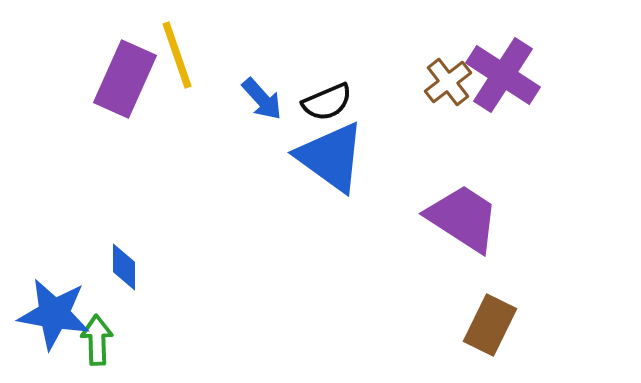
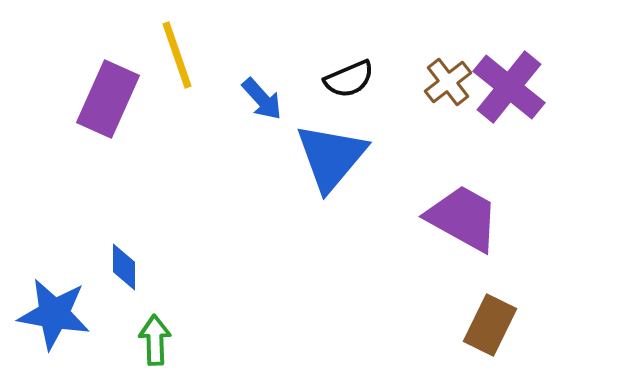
purple cross: moved 6 px right, 12 px down; rotated 6 degrees clockwise
purple rectangle: moved 17 px left, 20 px down
black semicircle: moved 22 px right, 23 px up
blue triangle: rotated 34 degrees clockwise
purple trapezoid: rotated 4 degrees counterclockwise
green arrow: moved 58 px right
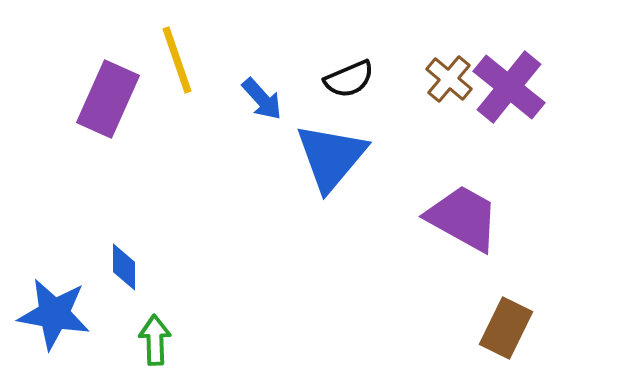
yellow line: moved 5 px down
brown cross: moved 1 px right, 3 px up; rotated 12 degrees counterclockwise
brown rectangle: moved 16 px right, 3 px down
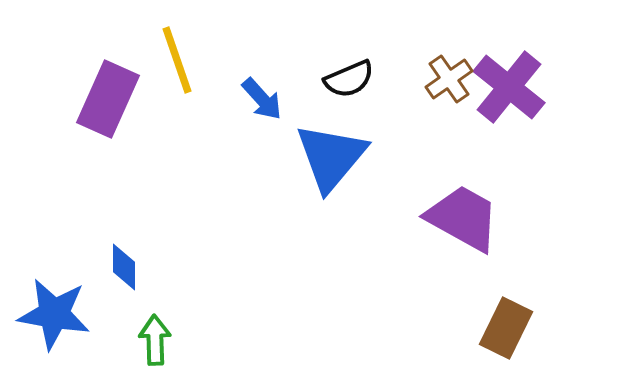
brown cross: rotated 15 degrees clockwise
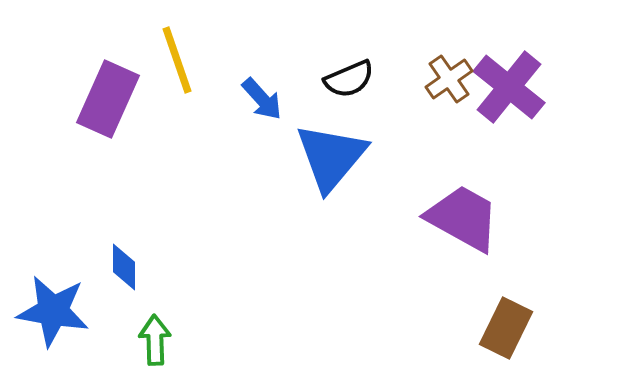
blue star: moved 1 px left, 3 px up
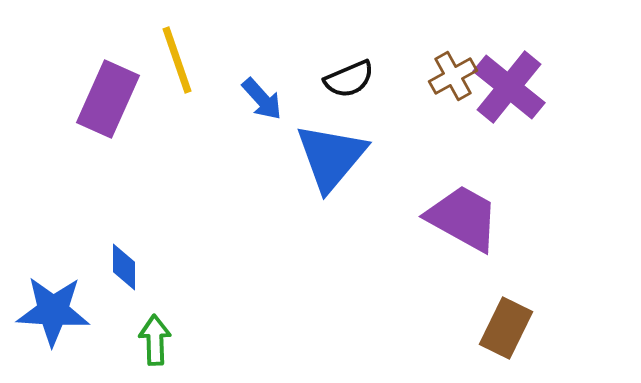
brown cross: moved 4 px right, 3 px up; rotated 6 degrees clockwise
blue star: rotated 6 degrees counterclockwise
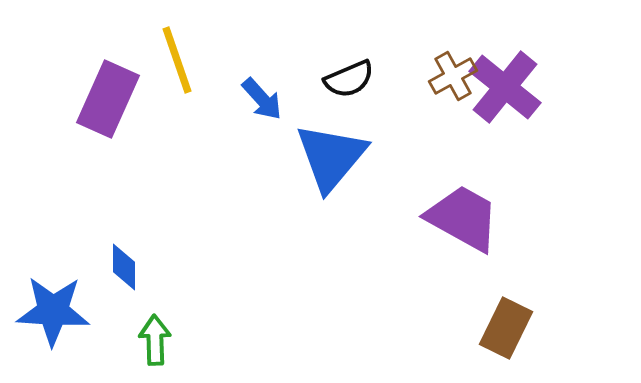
purple cross: moved 4 px left
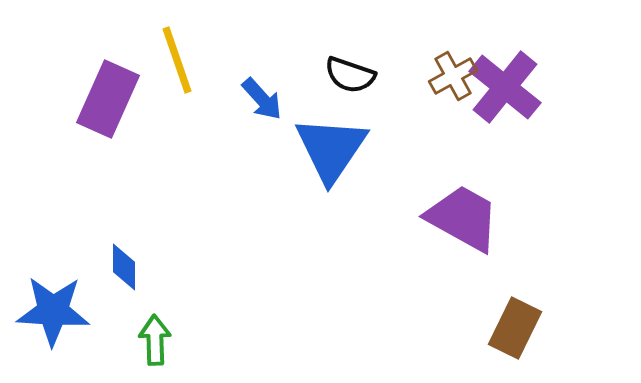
black semicircle: moved 1 px right, 4 px up; rotated 42 degrees clockwise
blue triangle: moved 8 px up; rotated 6 degrees counterclockwise
brown rectangle: moved 9 px right
